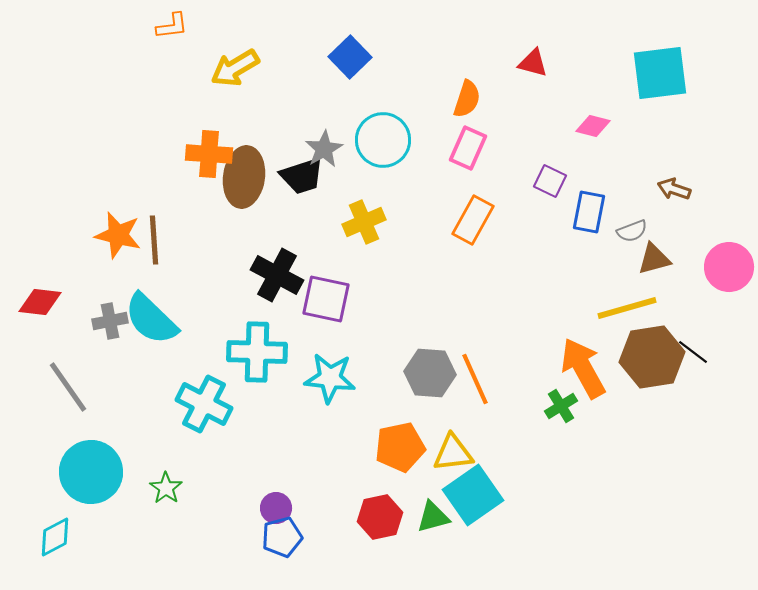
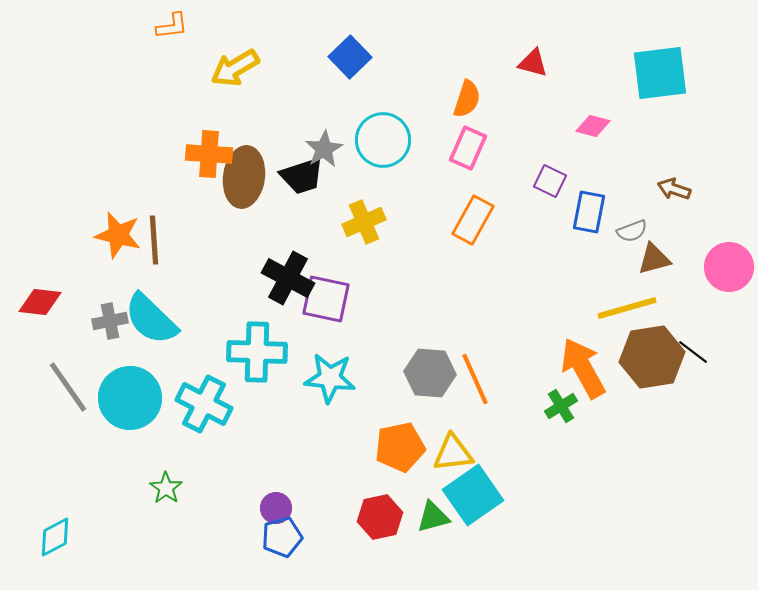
black cross at (277, 275): moved 11 px right, 3 px down
cyan circle at (91, 472): moved 39 px right, 74 px up
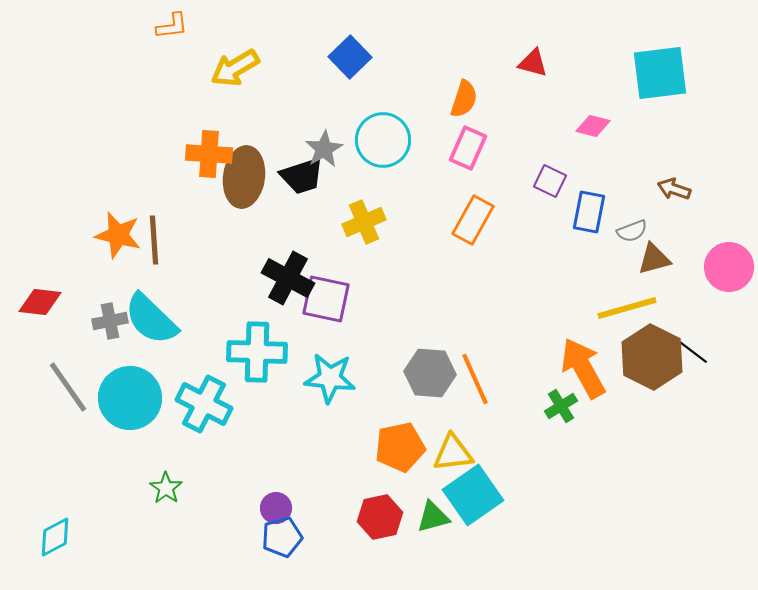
orange semicircle at (467, 99): moved 3 px left
brown hexagon at (652, 357): rotated 24 degrees counterclockwise
